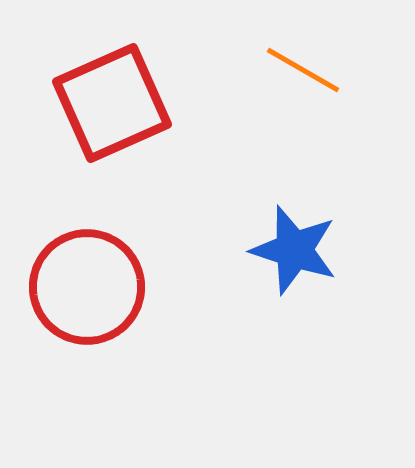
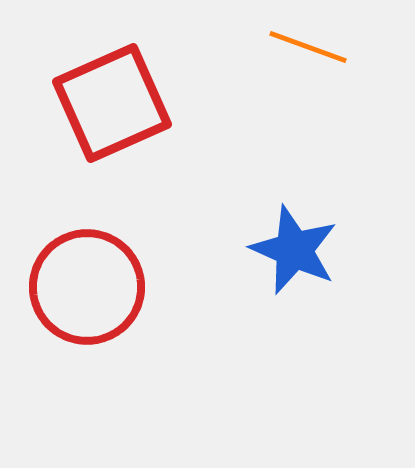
orange line: moved 5 px right, 23 px up; rotated 10 degrees counterclockwise
blue star: rotated 6 degrees clockwise
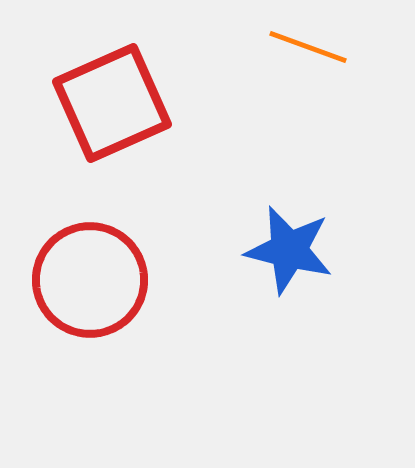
blue star: moved 5 px left; rotated 10 degrees counterclockwise
red circle: moved 3 px right, 7 px up
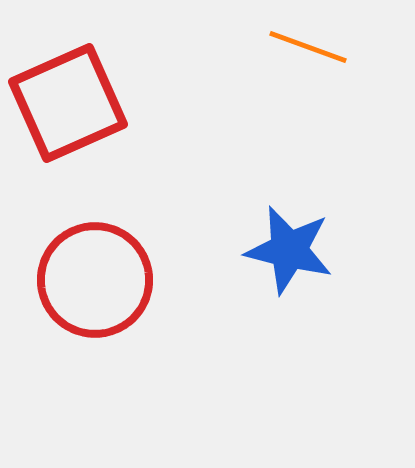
red square: moved 44 px left
red circle: moved 5 px right
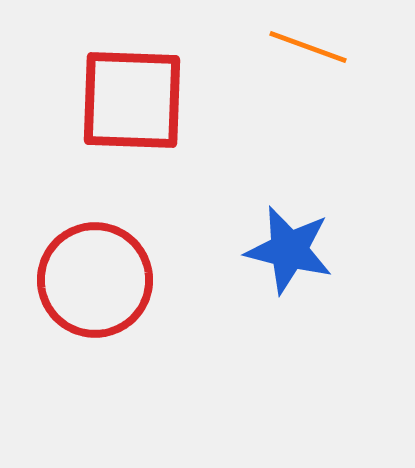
red square: moved 64 px right, 3 px up; rotated 26 degrees clockwise
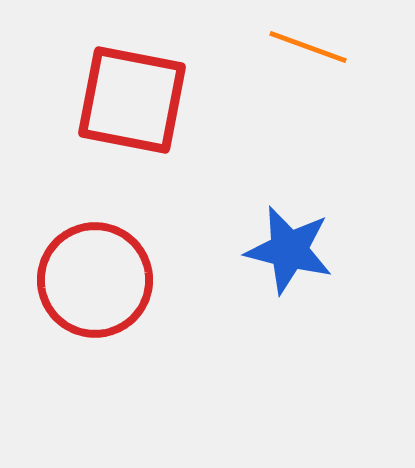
red square: rotated 9 degrees clockwise
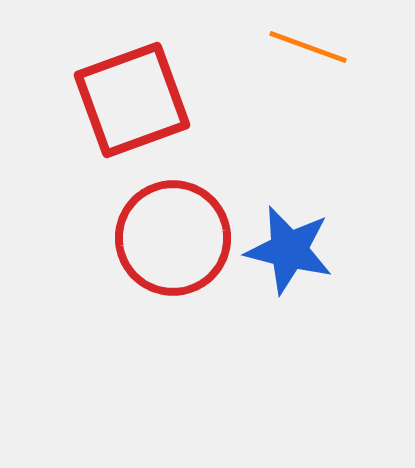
red square: rotated 31 degrees counterclockwise
red circle: moved 78 px right, 42 px up
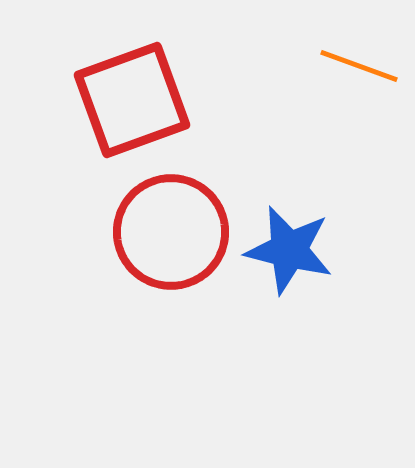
orange line: moved 51 px right, 19 px down
red circle: moved 2 px left, 6 px up
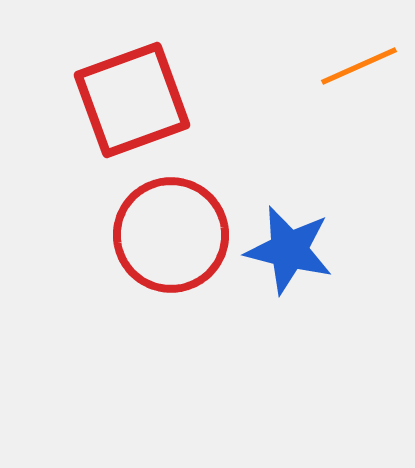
orange line: rotated 44 degrees counterclockwise
red circle: moved 3 px down
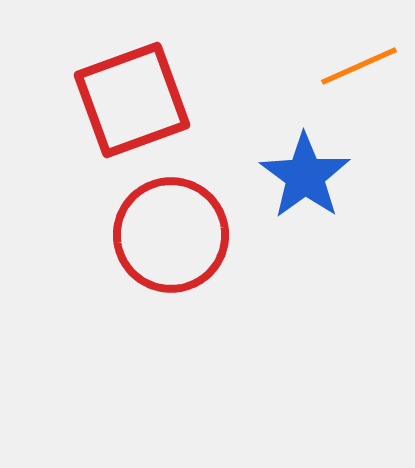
blue star: moved 16 px right, 74 px up; rotated 22 degrees clockwise
